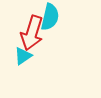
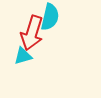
cyan triangle: rotated 18 degrees clockwise
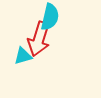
red arrow: moved 7 px right, 6 px down
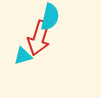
red arrow: moved 1 px up
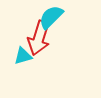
cyan semicircle: moved 1 px right; rotated 148 degrees counterclockwise
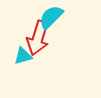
red arrow: moved 1 px left
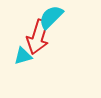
red arrow: moved 1 px up
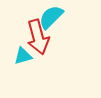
red arrow: rotated 32 degrees counterclockwise
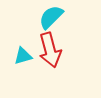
red arrow: moved 12 px right, 13 px down
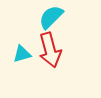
cyan triangle: moved 1 px left, 2 px up
